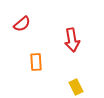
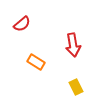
red arrow: moved 1 px right, 5 px down
orange rectangle: rotated 54 degrees counterclockwise
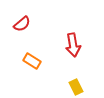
orange rectangle: moved 4 px left, 1 px up
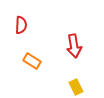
red semicircle: moved 1 px left, 1 px down; rotated 48 degrees counterclockwise
red arrow: moved 1 px right, 1 px down
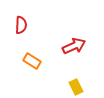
red arrow: rotated 105 degrees counterclockwise
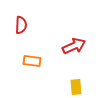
orange rectangle: rotated 24 degrees counterclockwise
yellow rectangle: rotated 21 degrees clockwise
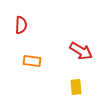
red arrow: moved 7 px right, 5 px down; rotated 55 degrees clockwise
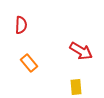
orange rectangle: moved 3 px left, 2 px down; rotated 42 degrees clockwise
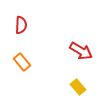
orange rectangle: moved 7 px left, 1 px up
yellow rectangle: moved 2 px right; rotated 35 degrees counterclockwise
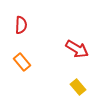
red arrow: moved 4 px left, 2 px up
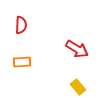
orange rectangle: rotated 54 degrees counterclockwise
